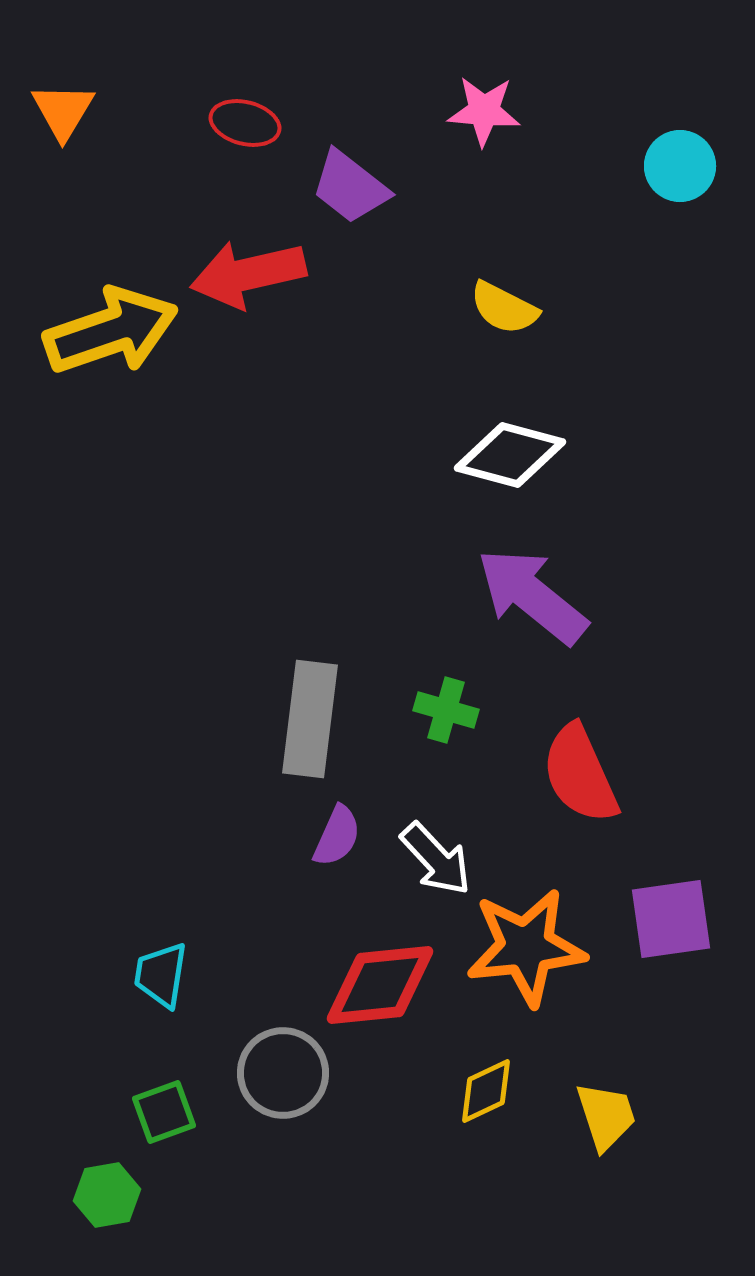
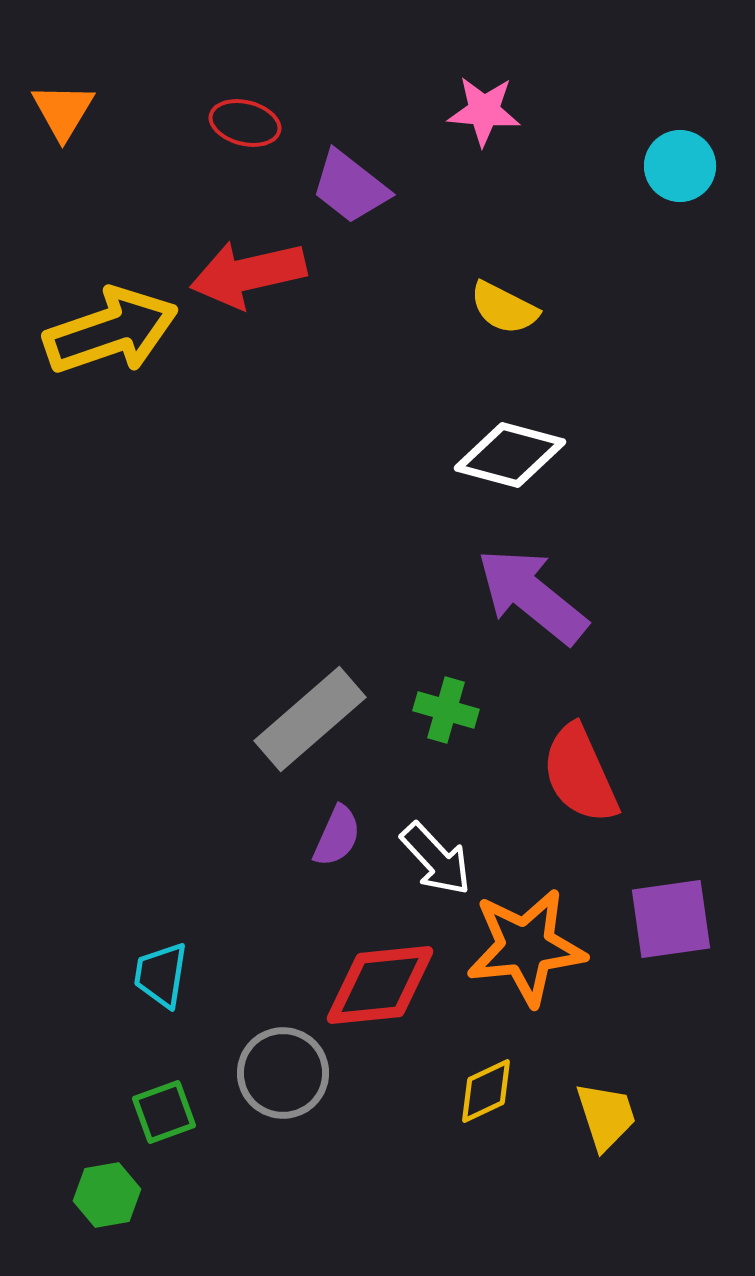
gray rectangle: rotated 42 degrees clockwise
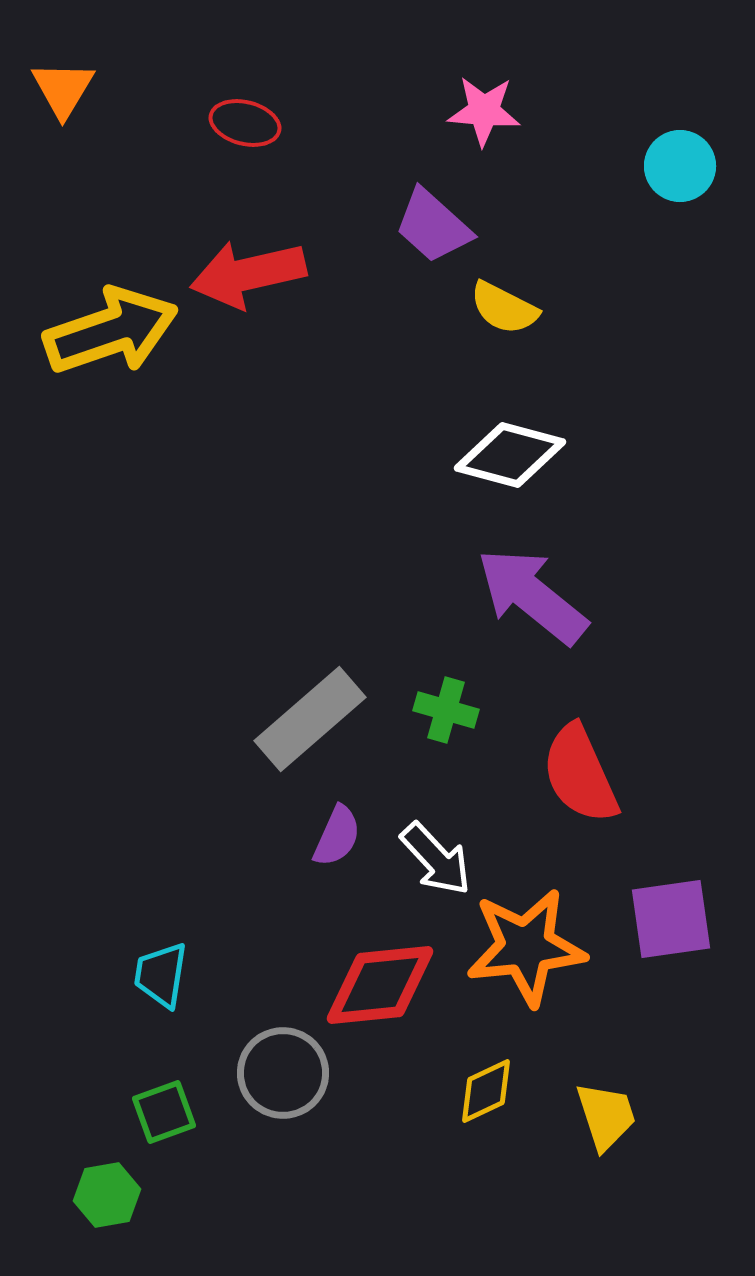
orange triangle: moved 22 px up
purple trapezoid: moved 83 px right, 39 px down; rotated 4 degrees clockwise
